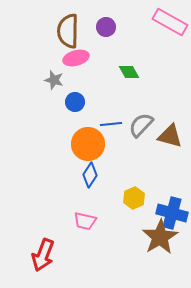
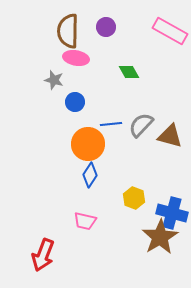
pink rectangle: moved 9 px down
pink ellipse: rotated 25 degrees clockwise
yellow hexagon: rotated 15 degrees counterclockwise
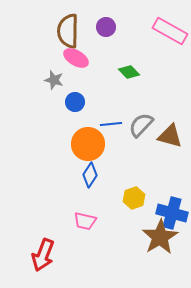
pink ellipse: rotated 20 degrees clockwise
green diamond: rotated 15 degrees counterclockwise
yellow hexagon: rotated 20 degrees clockwise
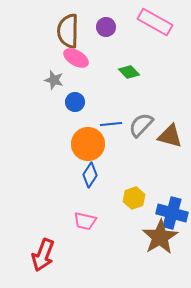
pink rectangle: moved 15 px left, 9 px up
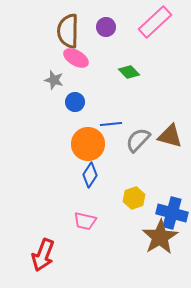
pink rectangle: rotated 72 degrees counterclockwise
gray semicircle: moved 3 px left, 15 px down
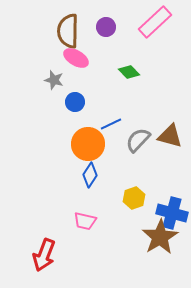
blue line: rotated 20 degrees counterclockwise
red arrow: moved 1 px right
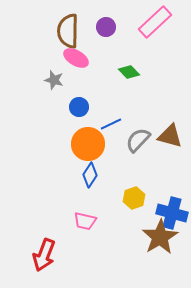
blue circle: moved 4 px right, 5 px down
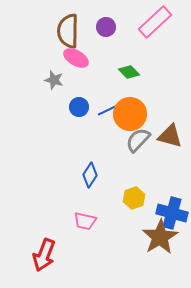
blue line: moved 3 px left, 14 px up
orange circle: moved 42 px right, 30 px up
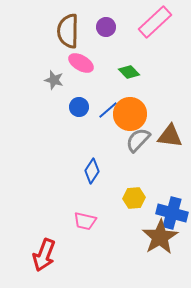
pink ellipse: moved 5 px right, 5 px down
blue line: rotated 15 degrees counterclockwise
brown triangle: rotated 8 degrees counterclockwise
blue diamond: moved 2 px right, 4 px up
yellow hexagon: rotated 15 degrees clockwise
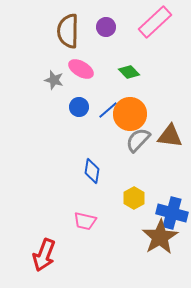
pink ellipse: moved 6 px down
blue diamond: rotated 25 degrees counterclockwise
yellow hexagon: rotated 25 degrees counterclockwise
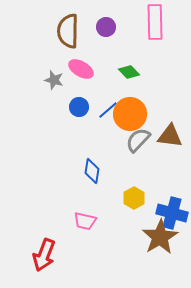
pink rectangle: rotated 48 degrees counterclockwise
